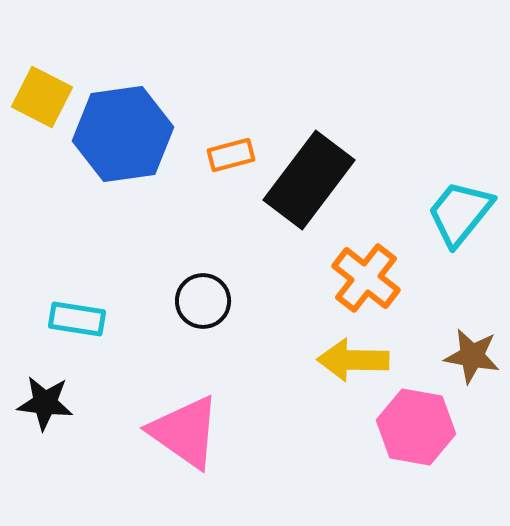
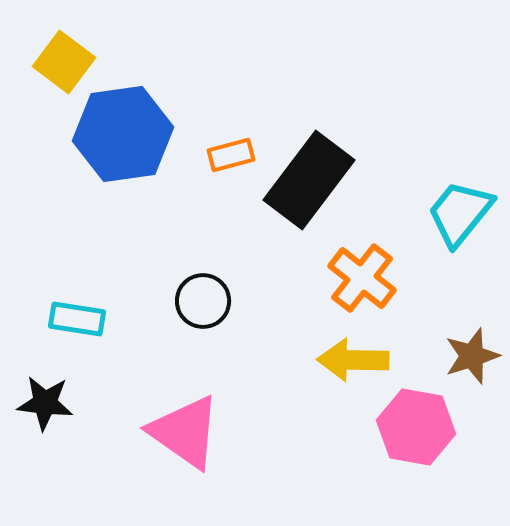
yellow square: moved 22 px right, 35 px up; rotated 10 degrees clockwise
orange cross: moved 4 px left
brown star: rotated 28 degrees counterclockwise
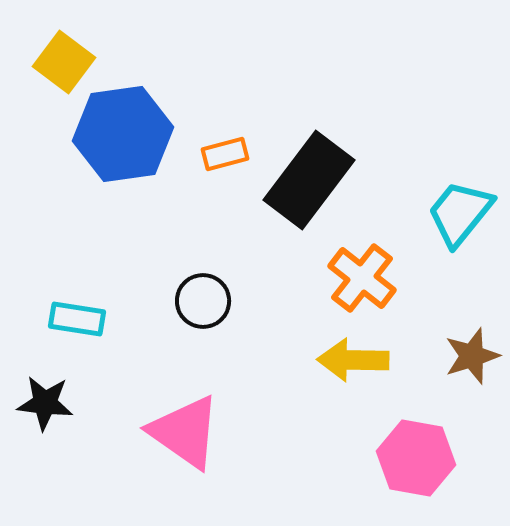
orange rectangle: moved 6 px left, 1 px up
pink hexagon: moved 31 px down
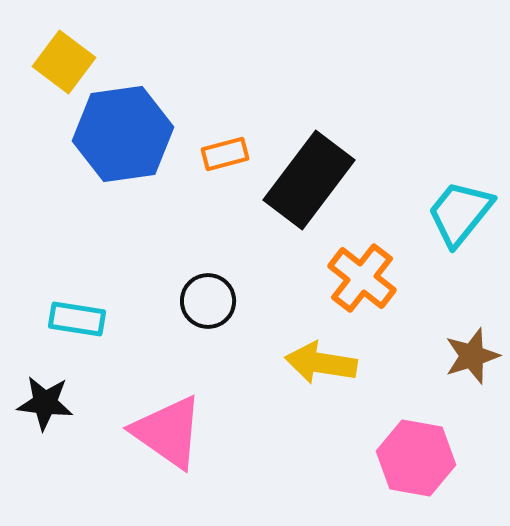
black circle: moved 5 px right
yellow arrow: moved 32 px left, 3 px down; rotated 8 degrees clockwise
pink triangle: moved 17 px left
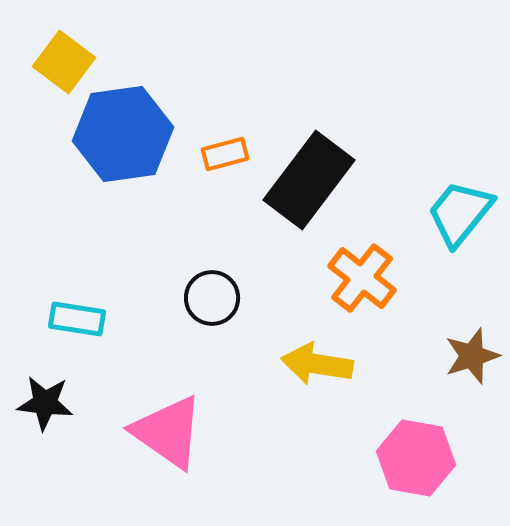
black circle: moved 4 px right, 3 px up
yellow arrow: moved 4 px left, 1 px down
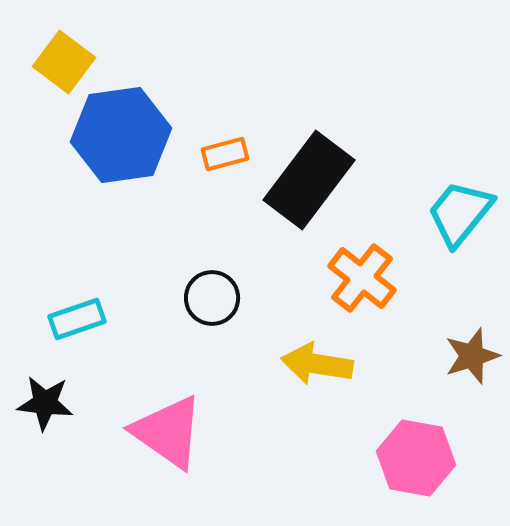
blue hexagon: moved 2 px left, 1 px down
cyan rectangle: rotated 28 degrees counterclockwise
